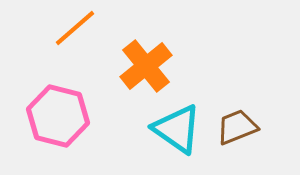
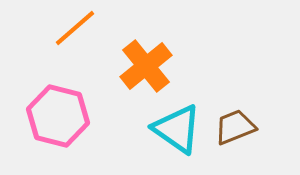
brown trapezoid: moved 2 px left
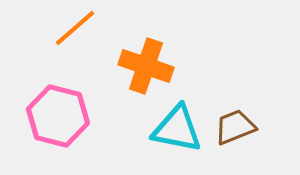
orange cross: rotated 32 degrees counterclockwise
cyan triangle: rotated 24 degrees counterclockwise
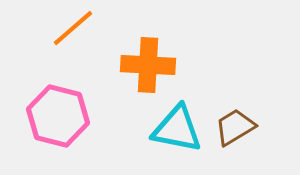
orange line: moved 2 px left
orange cross: moved 2 px right, 1 px up; rotated 16 degrees counterclockwise
brown trapezoid: rotated 9 degrees counterclockwise
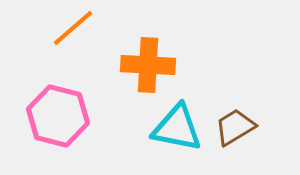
cyan triangle: moved 1 px up
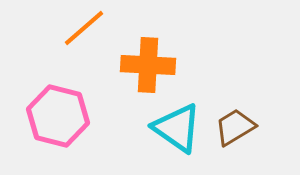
orange line: moved 11 px right
cyan triangle: rotated 24 degrees clockwise
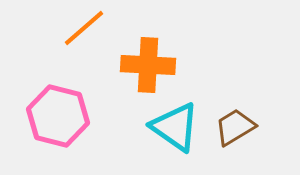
cyan triangle: moved 2 px left, 1 px up
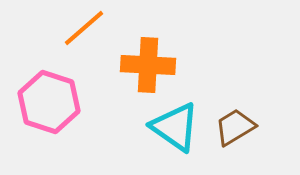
pink hexagon: moved 9 px left, 14 px up; rotated 4 degrees clockwise
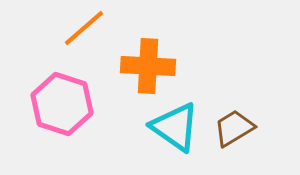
orange cross: moved 1 px down
pink hexagon: moved 13 px right, 2 px down
brown trapezoid: moved 1 px left, 1 px down
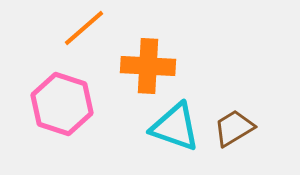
cyan triangle: rotated 16 degrees counterclockwise
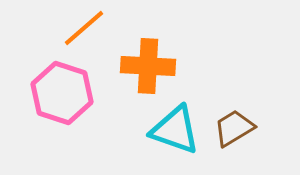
pink hexagon: moved 11 px up
cyan triangle: moved 3 px down
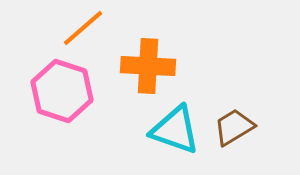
orange line: moved 1 px left
pink hexagon: moved 2 px up
brown trapezoid: moved 1 px up
